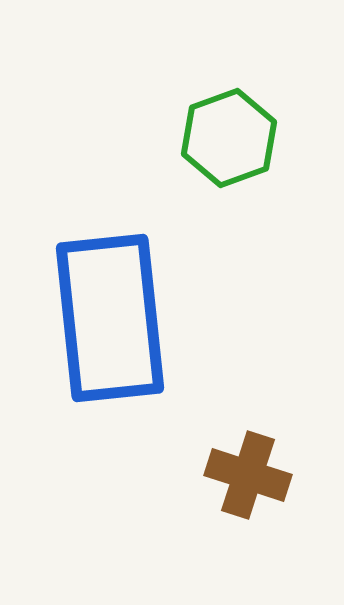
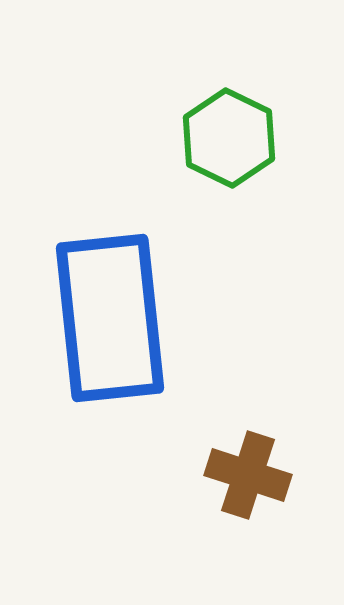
green hexagon: rotated 14 degrees counterclockwise
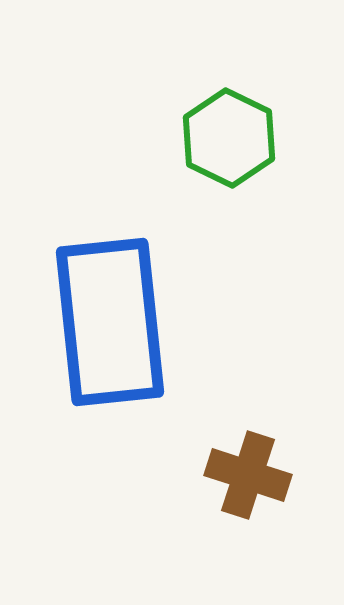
blue rectangle: moved 4 px down
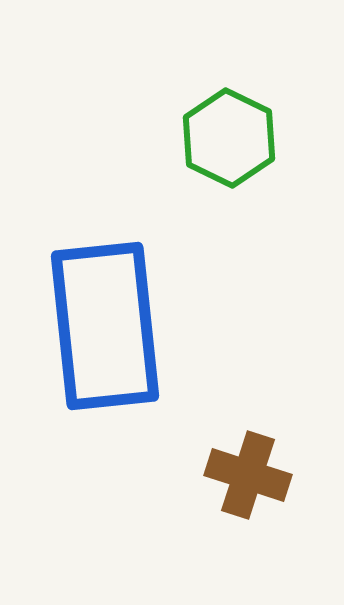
blue rectangle: moved 5 px left, 4 px down
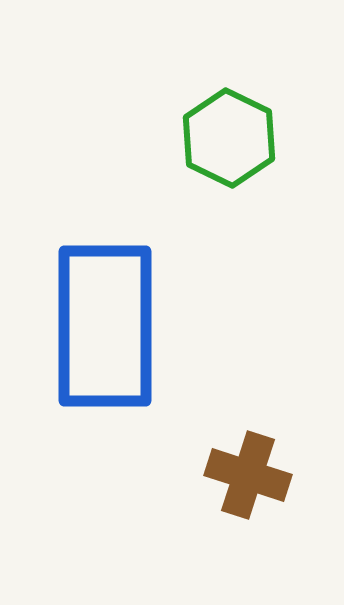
blue rectangle: rotated 6 degrees clockwise
